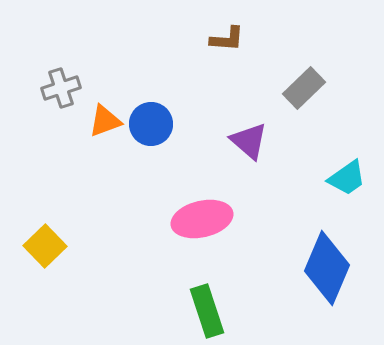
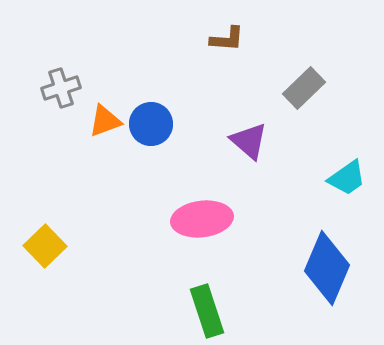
pink ellipse: rotated 6 degrees clockwise
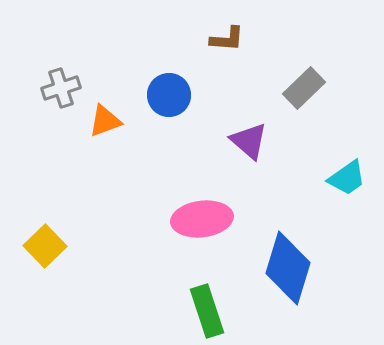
blue circle: moved 18 px right, 29 px up
blue diamond: moved 39 px left; rotated 6 degrees counterclockwise
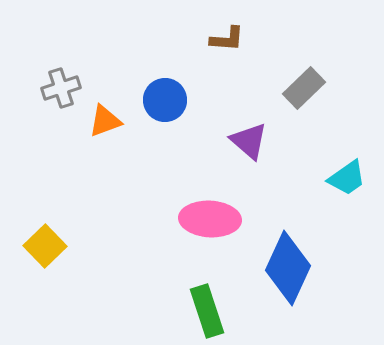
blue circle: moved 4 px left, 5 px down
pink ellipse: moved 8 px right; rotated 10 degrees clockwise
blue diamond: rotated 8 degrees clockwise
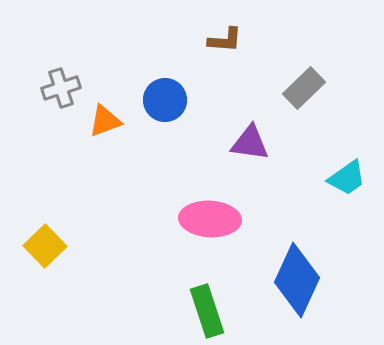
brown L-shape: moved 2 px left, 1 px down
purple triangle: moved 1 px right, 2 px down; rotated 33 degrees counterclockwise
blue diamond: moved 9 px right, 12 px down
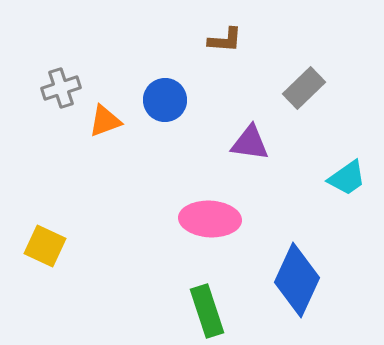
yellow square: rotated 21 degrees counterclockwise
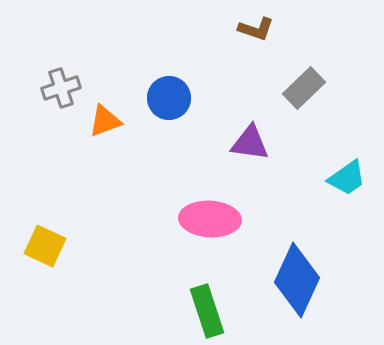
brown L-shape: moved 31 px right, 11 px up; rotated 15 degrees clockwise
blue circle: moved 4 px right, 2 px up
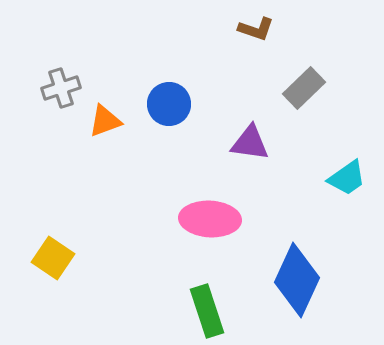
blue circle: moved 6 px down
yellow square: moved 8 px right, 12 px down; rotated 9 degrees clockwise
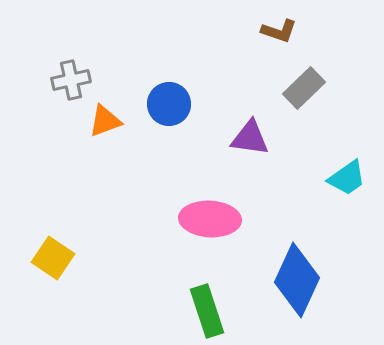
brown L-shape: moved 23 px right, 2 px down
gray cross: moved 10 px right, 8 px up; rotated 6 degrees clockwise
purple triangle: moved 5 px up
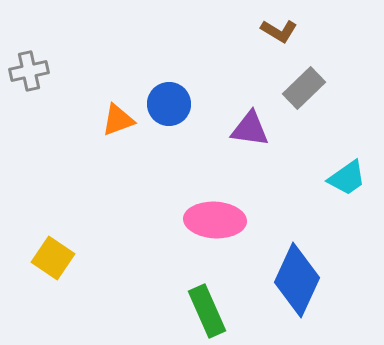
brown L-shape: rotated 12 degrees clockwise
gray cross: moved 42 px left, 9 px up
orange triangle: moved 13 px right, 1 px up
purple triangle: moved 9 px up
pink ellipse: moved 5 px right, 1 px down
green rectangle: rotated 6 degrees counterclockwise
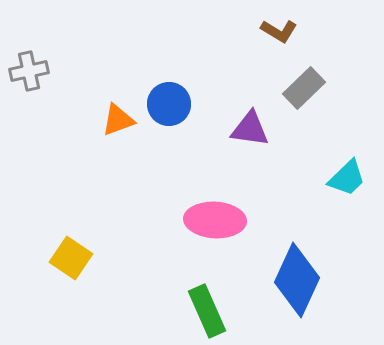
cyan trapezoid: rotated 9 degrees counterclockwise
yellow square: moved 18 px right
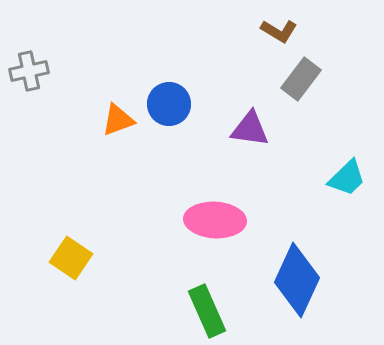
gray rectangle: moved 3 px left, 9 px up; rotated 9 degrees counterclockwise
